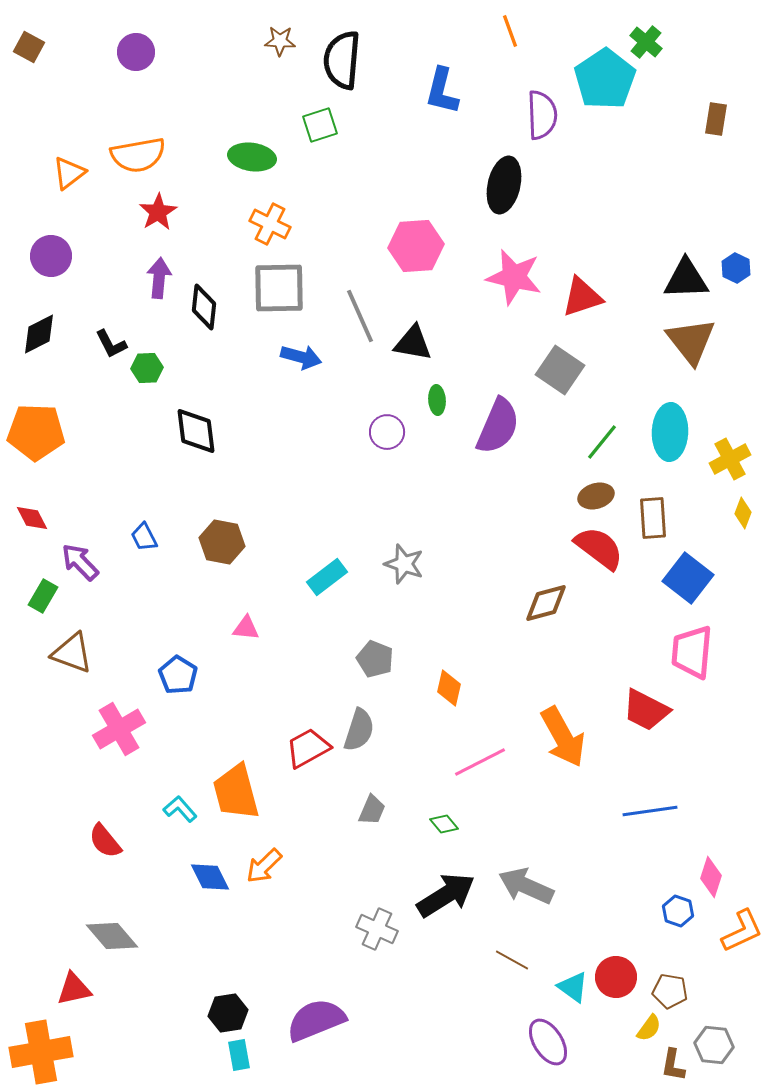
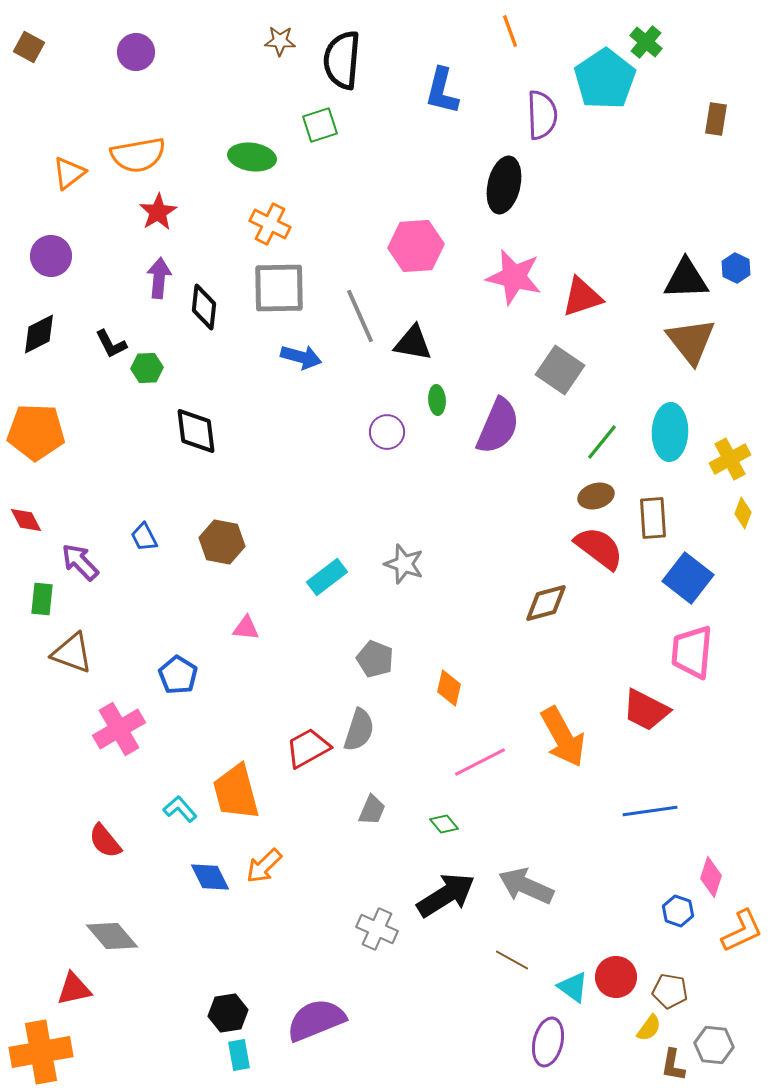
red diamond at (32, 518): moved 6 px left, 2 px down
green rectangle at (43, 596): moved 1 px left, 3 px down; rotated 24 degrees counterclockwise
purple ellipse at (548, 1042): rotated 45 degrees clockwise
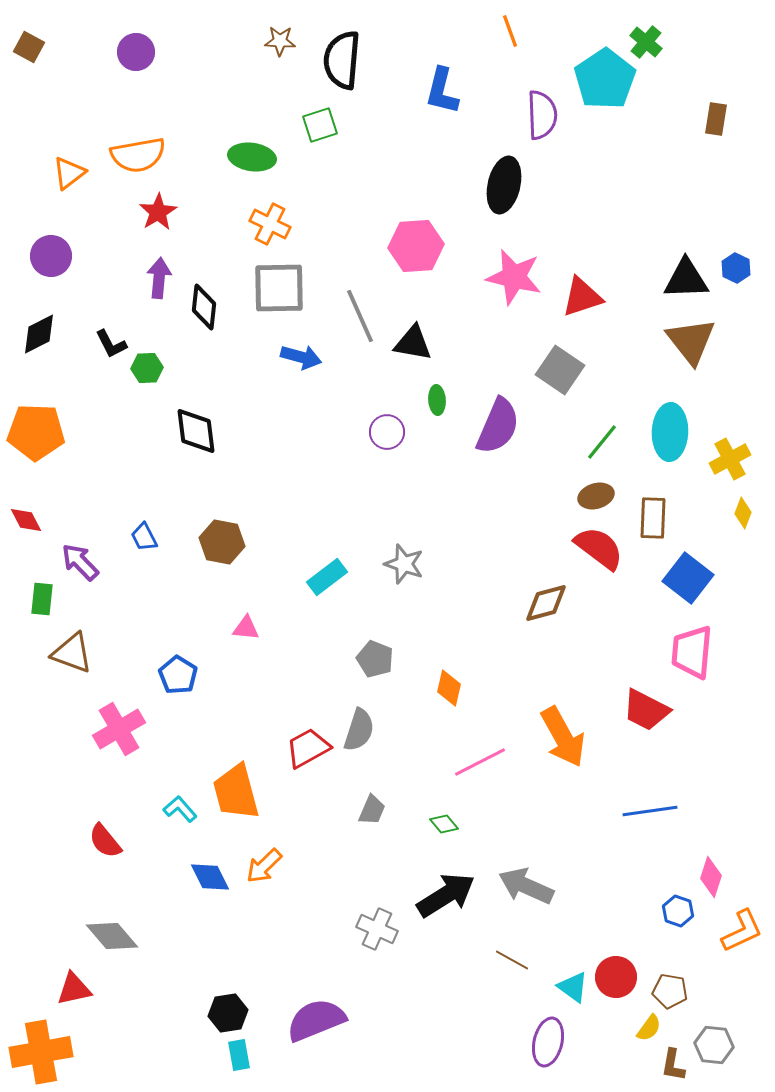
brown rectangle at (653, 518): rotated 6 degrees clockwise
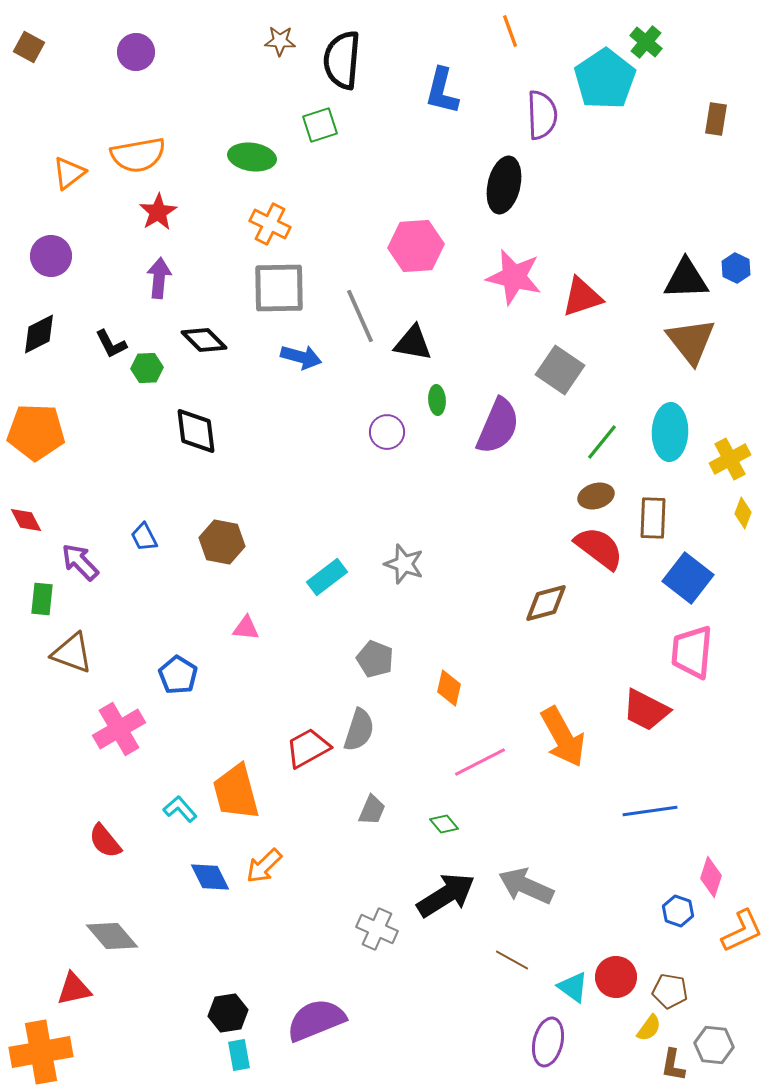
black diamond at (204, 307): moved 33 px down; rotated 51 degrees counterclockwise
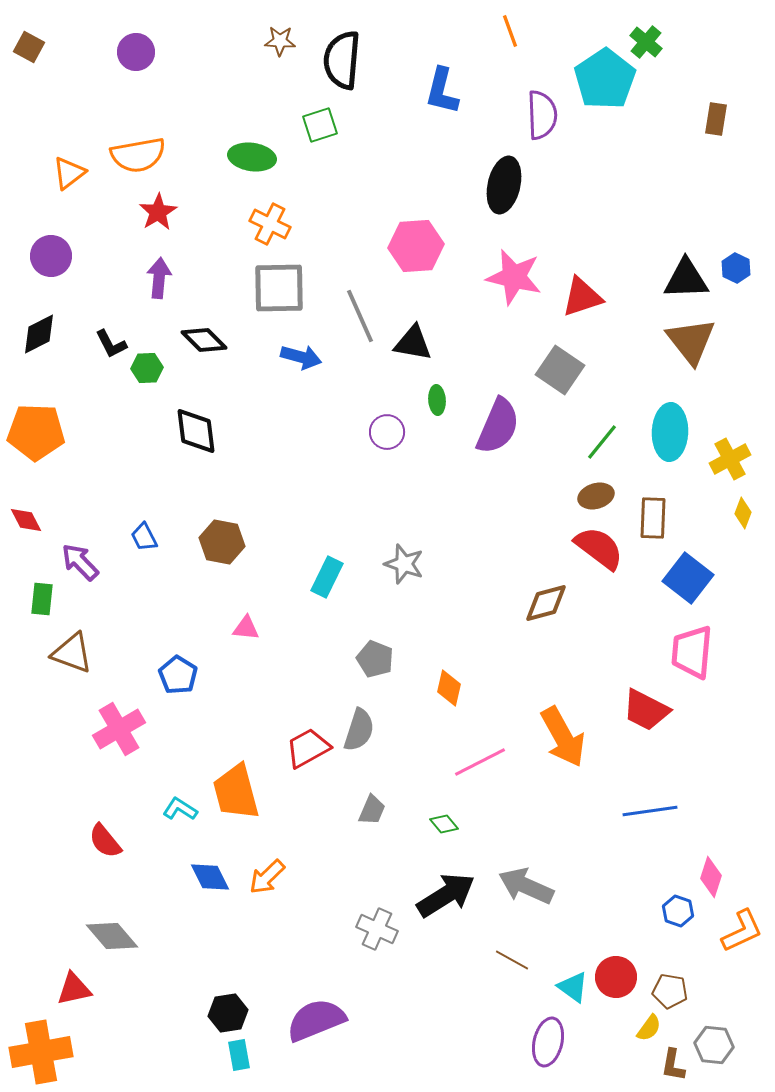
cyan rectangle at (327, 577): rotated 27 degrees counterclockwise
cyan L-shape at (180, 809): rotated 16 degrees counterclockwise
orange arrow at (264, 866): moved 3 px right, 11 px down
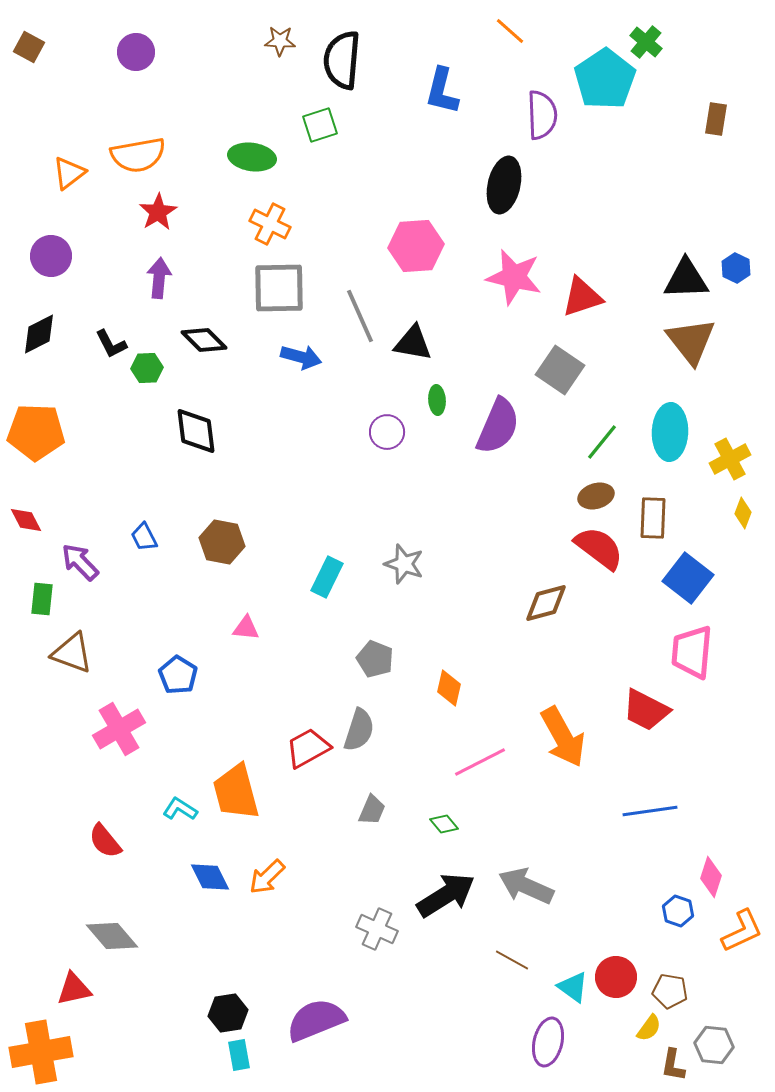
orange line at (510, 31): rotated 28 degrees counterclockwise
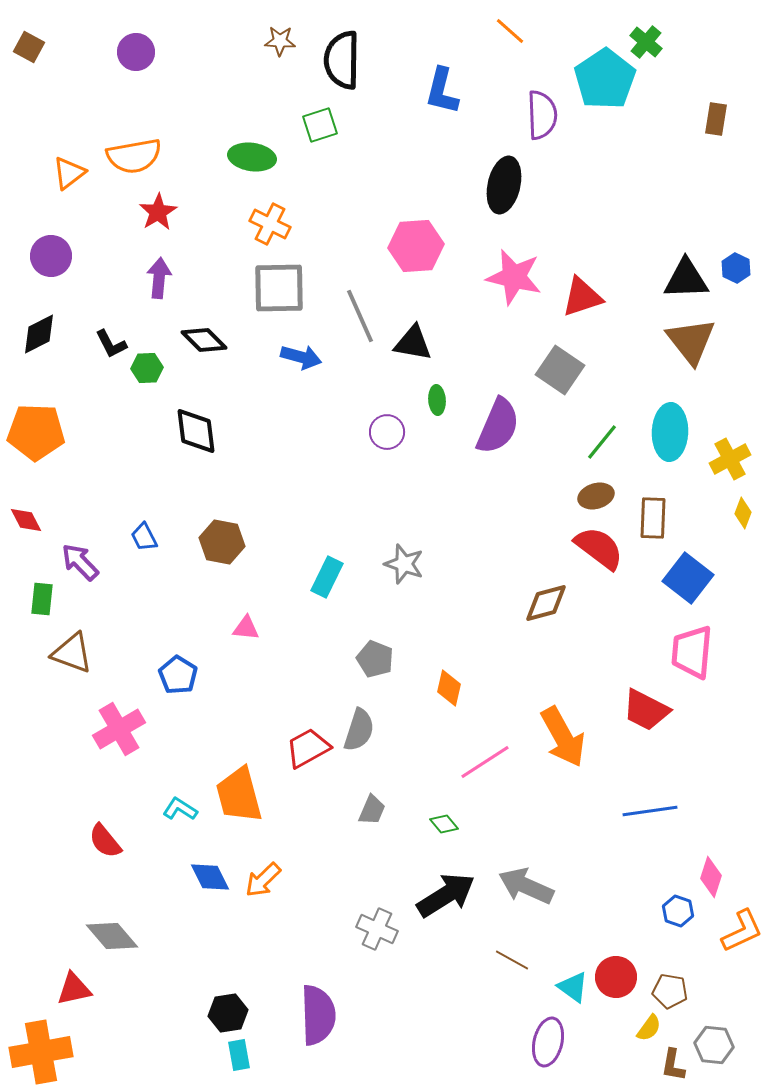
black semicircle at (342, 60): rotated 4 degrees counterclockwise
orange semicircle at (138, 155): moved 4 px left, 1 px down
pink line at (480, 762): moved 5 px right; rotated 6 degrees counterclockwise
orange trapezoid at (236, 792): moved 3 px right, 3 px down
orange arrow at (267, 877): moved 4 px left, 3 px down
purple semicircle at (316, 1020): moved 2 px right, 5 px up; rotated 110 degrees clockwise
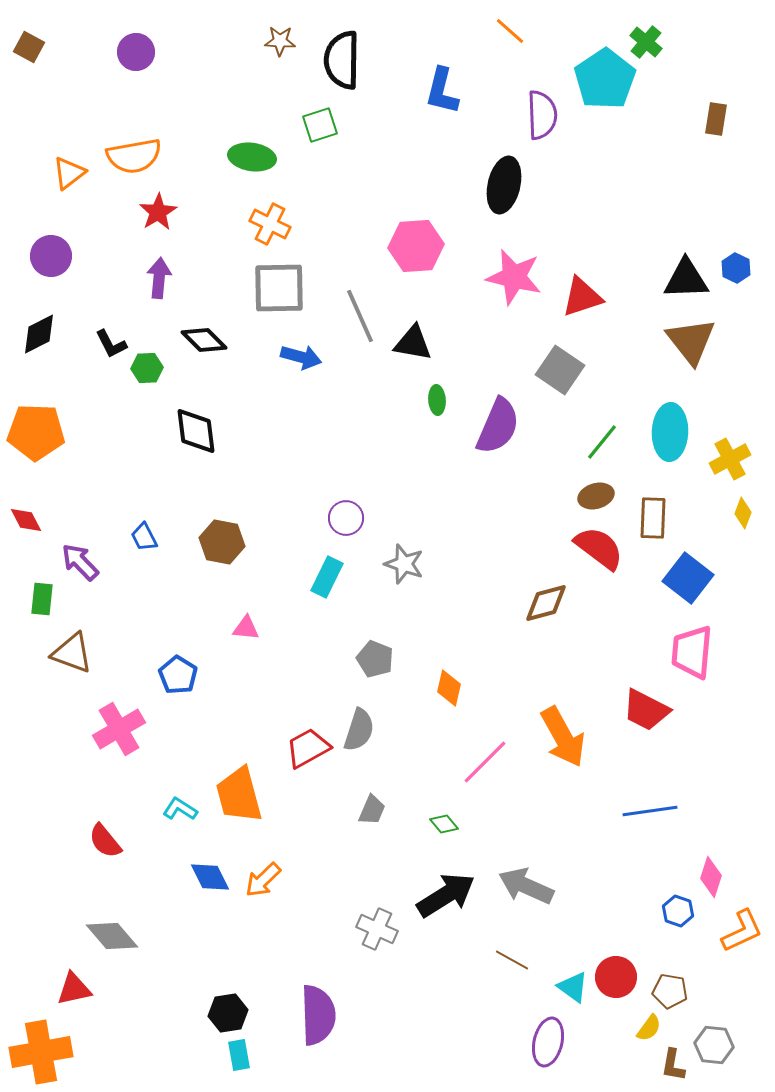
purple circle at (387, 432): moved 41 px left, 86 px down
pink line at (485, 762): rotated 12 degrees counterclockwise
